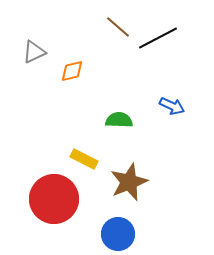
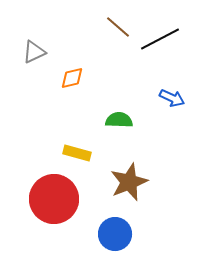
black line: moved 2 px right, 1 px down
orange diamond: moved 7 px down
blue arrow: moved 8 px up
yellow rectangle: moved 7 px left, 6 px up; rotated 12 degrees counterclockwise
blue circle: moved 3 px left
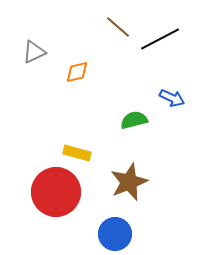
orange diamond: moved 5 px right, 6 px up
green semicircle: moved 15 px right; rotated 16 degrees counterclockwise
red circle: moved 2 px right, 7 px up
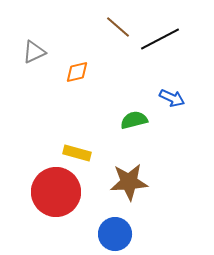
brown star: rotated 18 degrees clockwise
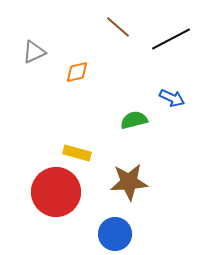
black line: moved 11 px right
